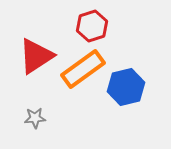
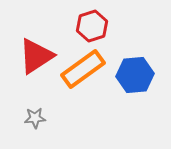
blue hexagon: moved 9 px right, 12 px up; rotated 9 degrees clockwise
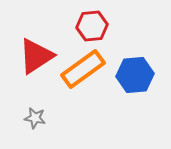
red hexagon: rotated 12 degrees clockwise
gray star: rotated 15 degrees clockwise
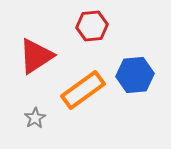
orange rectangle: moved 21 px down
gray star: rotated 30 degrees clockwise
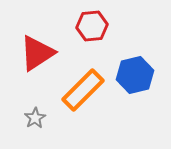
red triangle: moved 1 px right, 3 px up
blue hexagon: rotated 9 degrees counterclockwise
orange rectangle: rotated 9 degrees counterclockwise
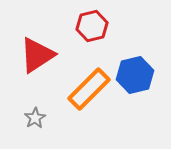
red hexagon: rotated 8 degrees counterclockwise
red triangle: moved 2 px down
orange rectangle: moved 6 px right, 1 px up
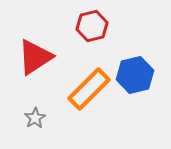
red triangle: moved 2 px left, 2 px down
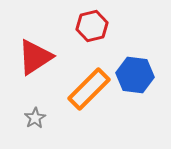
blue hexagon: rotated 21 degrees clockwise
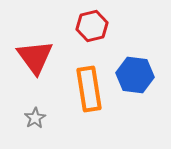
red triangle: rotated 33 degrees counterclockwise
orange rectangle: rotated 54 degrees counterclockwise
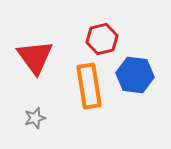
red hexagon: moved 10 px right, 13 px down
orange rectangle: moved 3 px up
gray star: rotated 15 degrees clockwise
